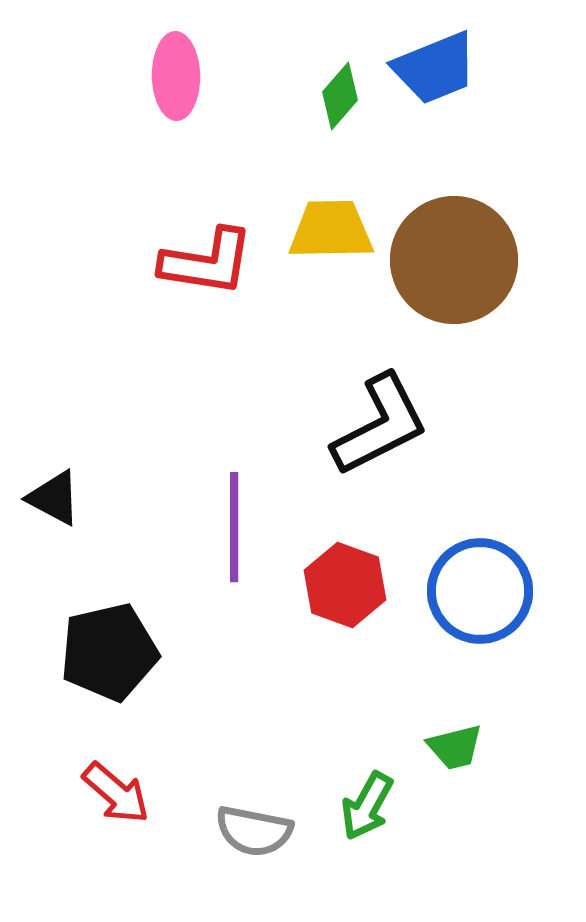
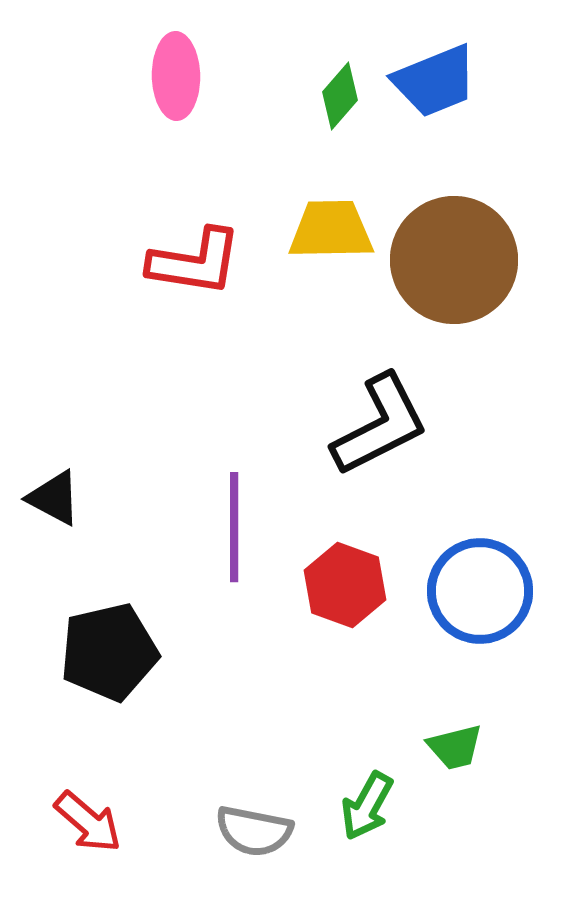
blue trapezoid: moved 13 px down
red L-shape: moved 12 px left
red arrow: moved 28 px left, 29 px down
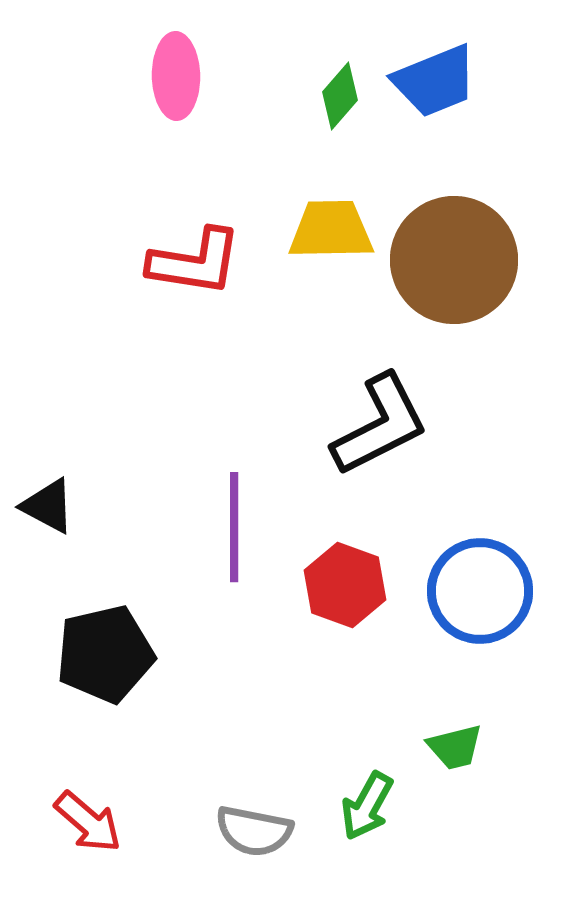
black triangle: moved 6 px left, 8 px down
black pentagon: moved 4 px left, 2 px down
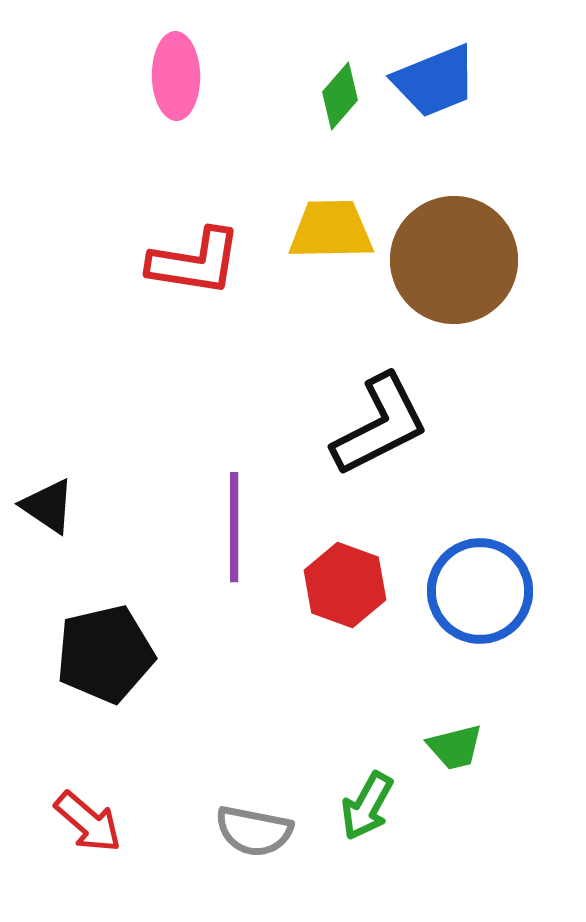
black triangle: rotated 6 degrees clockwise
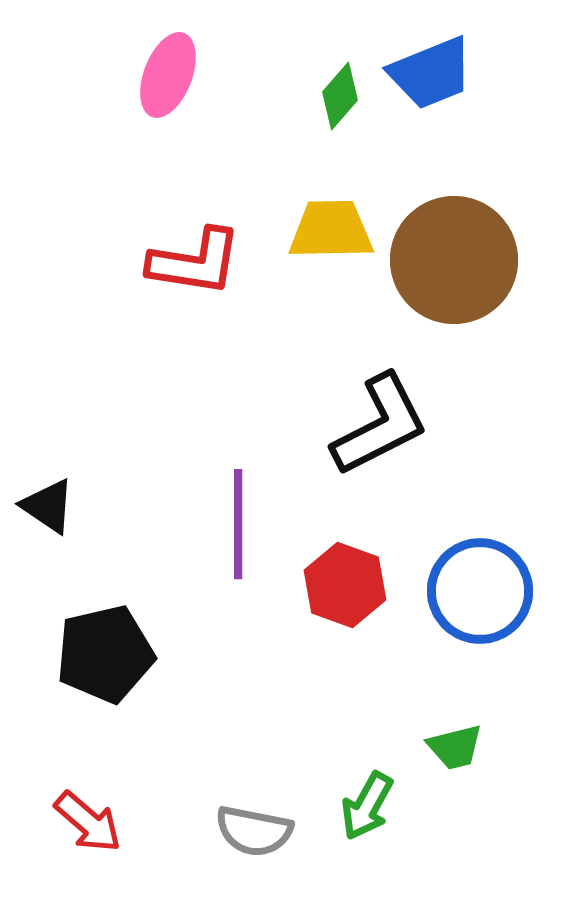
pink ellipse: moved 8 px left, 1 px up; rotated 22 degrees clockwise
blue trapezoid: moved 4 px left, 8 px up
purple line: moved 4 px right, 3 px up
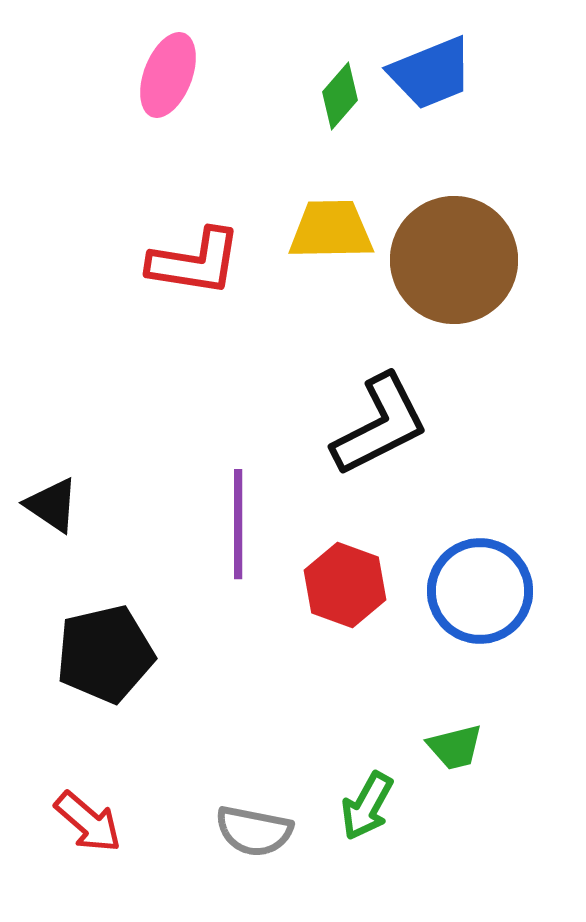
black triangle: moved 4 px right, 1 px up
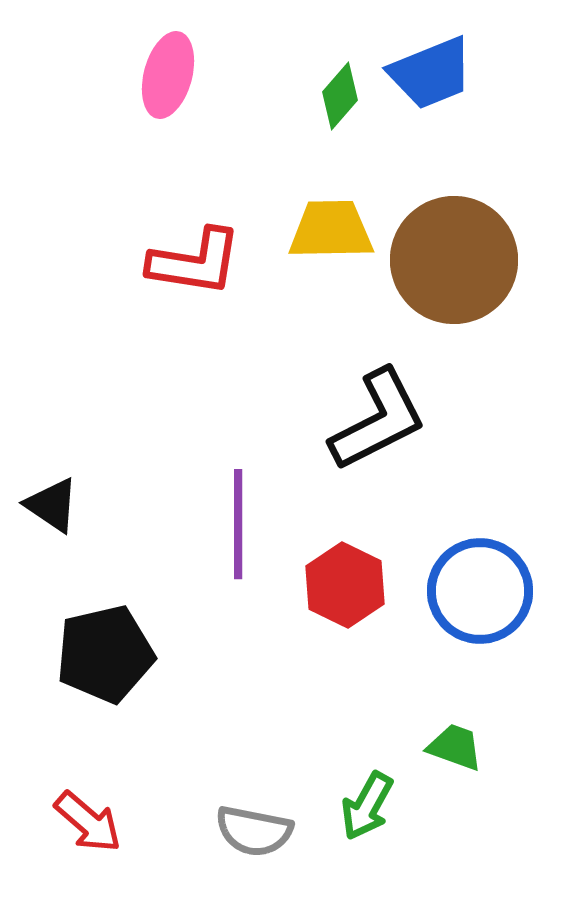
pink ellipse: rotated 6 degrees counterclockwise
black L-shape: moved 2 px left, 5 px up
red hexagon: rotated 6 degrees clockwise
green trapezoid: rotated 146 degrees counterclockwise
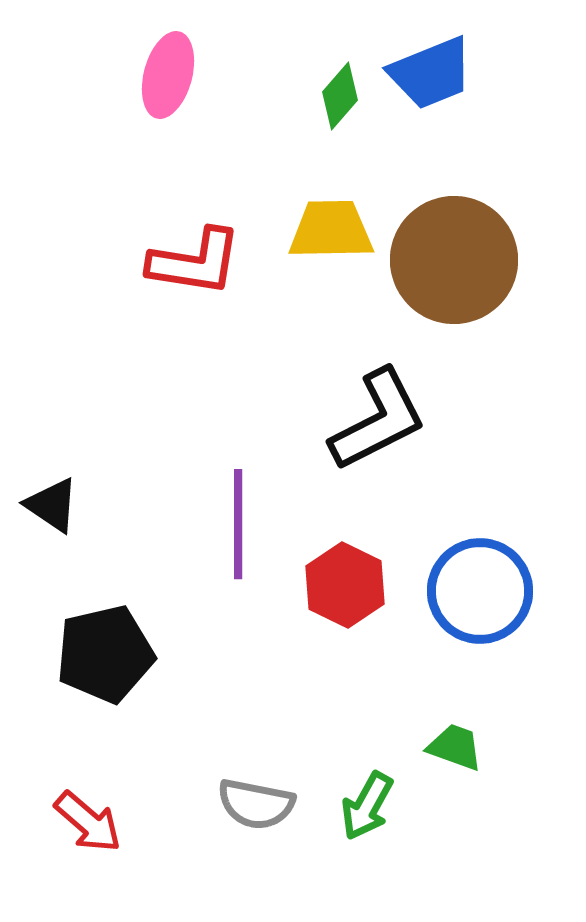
gray semicircle: moved 2 px right, 27 px up
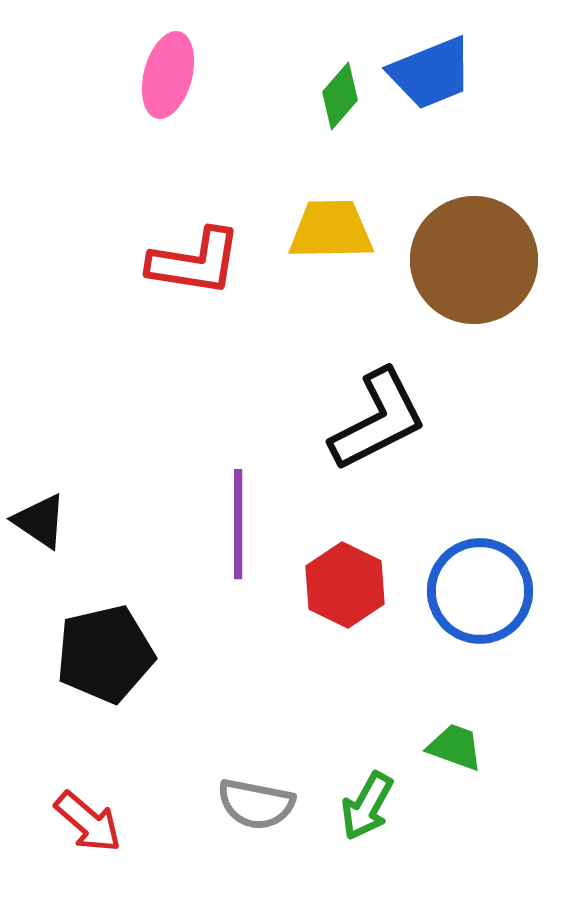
brown circle: moved 20 px right
black triangle: moved 12 px left, 16 px down
